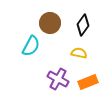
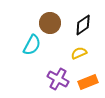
black diamond: rotated 20 degrees clockwise
cyan semicircle: moved 1 px right, 1 px up
yellow semicircle: rotated 35 degrees counterclockwise
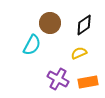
black diamond: moved 1 px right
orange rectangle: rotated 12 degrees clockwise
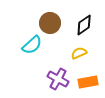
cyan semicircle: rotated 20 degrees clockwise
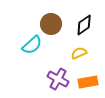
brown circle: moved 1 px right, 1 px down
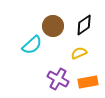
brown circle: moved 2 px right, 2 px down
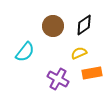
cyan semicircle: moved 7 px left, 7 px down; rotated 10 degrees counterclockwise
orange rectangle: moved 4 px right, 9 px up
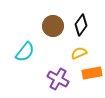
black diamond: moved 3 px left; rotated 20 degrees counterclockwise
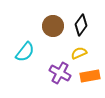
orange rectangle: moved 2 px left, 3 px down
purple cross: moved 2 px right, 6 px up
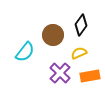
brown circle: moved 9 px down
purple cross: rotated 15 degrees clockwise
